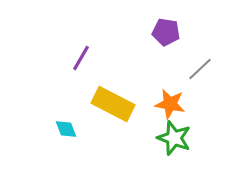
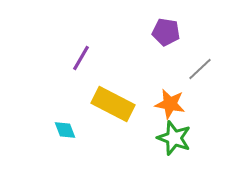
cyan diamond: moved 1 px left, 1 px down
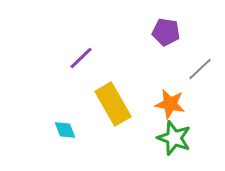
purple line: rotated 16 degrees clockwise
yellow rectangle: rotated 33 degrees clockwise
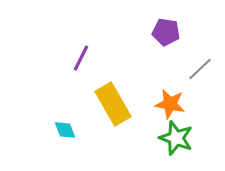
purple line: rotated 20 degrees counterclockwise
green star: moved 2 px right
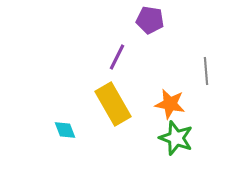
purple pentagon: moved 16 px left, 12 px up
purple line: moved 36 px right, 1 px up
gray line: moved 6 px right, 2 px down; rotated 52 degrees counterclockwise
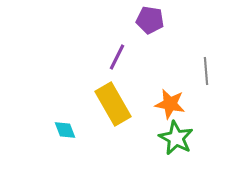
green star: rotated 8 degrees clockwise
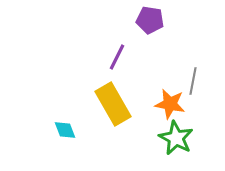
gray line: moved 13 px left, 10 px down; rotated 16 degrees clockwise
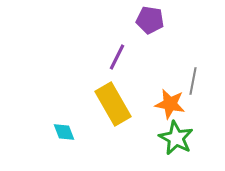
cyan diamond: moved 1 px left, 2 px down
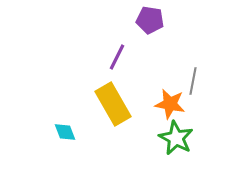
cyan diamond: moved 1 px right
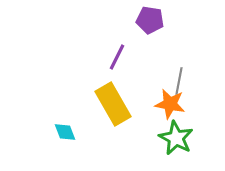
gray line: moved 14 px left
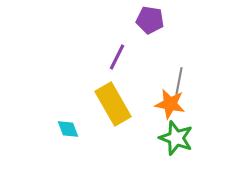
cyan diamond: moved 3 px right, 3 px up
green star: rotated 8 degrees counterclockwise
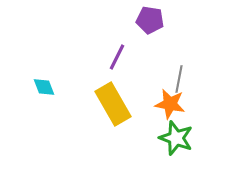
gray line: moved 2 px up
cyan diamond: moved 24 px left, 42 px up
